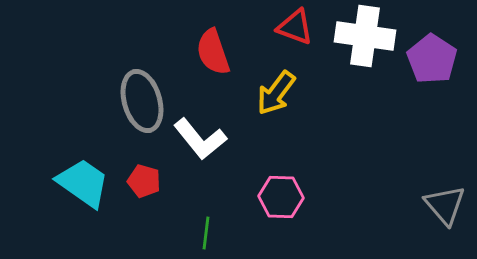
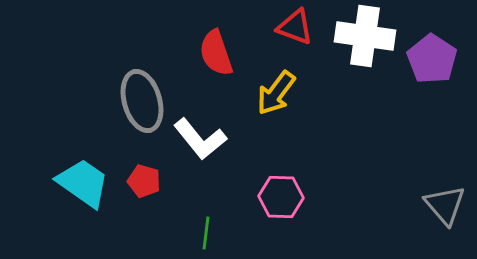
red semicircle: moved 3 px right, 1 px down
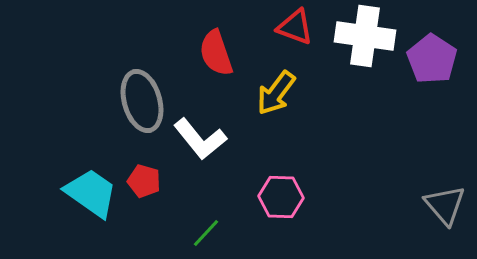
cyan trapezoid: moved 8 px right, 10 px down
green line: rotated 36 degrees clockwise
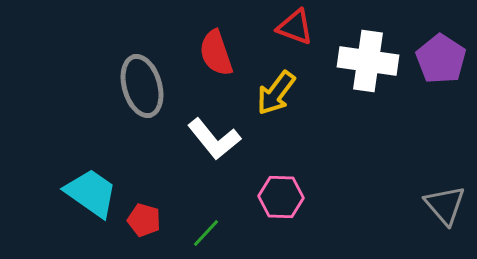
white cross: moved 3 px right, 25 px down
purple pentagon: moved 9 px right
gray ellipse: moved 15 px up
white L-shape: moved 14 px right
red pentagon: moved 39 px down
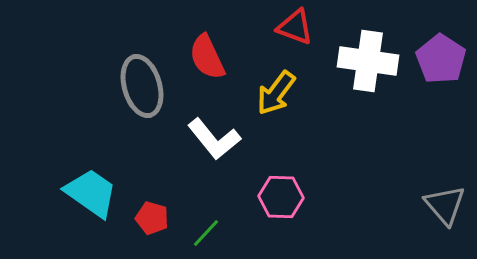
red semicircle: moved 9 px left, 4 px down; rotated 6 degrees counterclockwise
red pentagon: moved 8 px right, 2 px up
